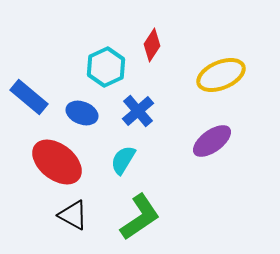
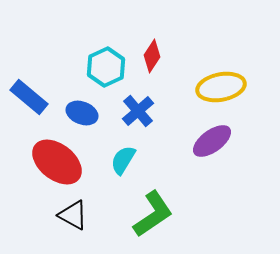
red diamond: moved 11 px down
yellow ellipse: moved 12 px down; rotated 12 degrees clockwise
green L-shape: moved 13 px right, 3 px up
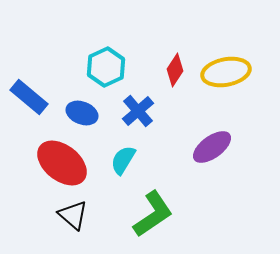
red diamond: moved 23 px right, 14 px down
yellow ellipse: moved 5 px right, 15 px up
purple ellipse: moved 6 px down
red ellipse: moved 5 px right, 1 px down
black triangle: rotated 12 degrees clockwise
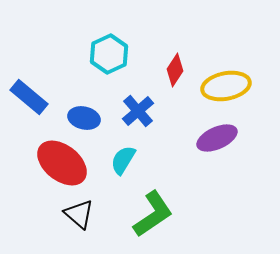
cyan hexagon: moved 3 px right, 13 px up
yellow ellipse: moved 14 px down
blue ellipse: moved 2 px right, 5 px down; rotated 8 degrees counterclockwise
purple ellipse: moved 5 px right, 9 px up; rotated 12 degrees clockwise
black triangle: moved 6 px right, 1 px up
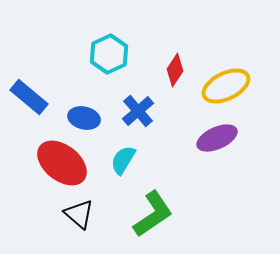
yellow ellipse: rotated 15 degrees counterclockwise
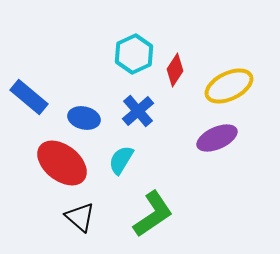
cyan hexagon: moved 25 px right
yellow ellipse: moved 3 px right
cyan semicircle: moved 2 px left
black triangle: moved 1 px right, 3 px down
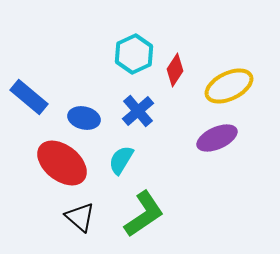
green L-shape: moved 9 px left
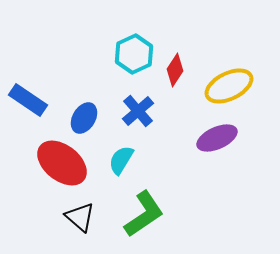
blue rectangle: moved 1 px left, 3 px down; rotated 6 degrees counterclockwise
blue ellipse: rotated 72 degrees counterclockwise
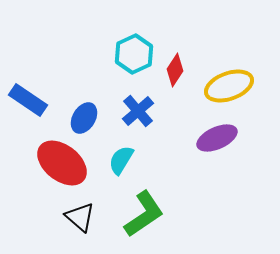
yellow ellipse: rotated 6 degrees clockwise
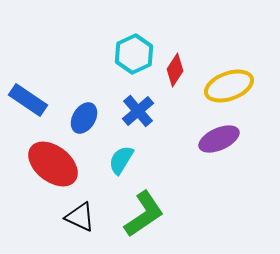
purple ellipse: moved 2 px right, 1 px down
red ellipse: moved 9 px left, 1 px down
black triangle: rotated 16 degrees counterclockwise
